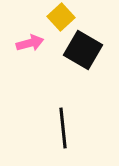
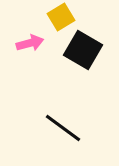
yellow square: rotated 12 degrees clockwise
black line: rotated 48 degrees counterclockwise
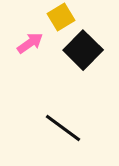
pink arrow: rotated 20 degrees counterclockwise
black square: rotated 15 degrees clockwise
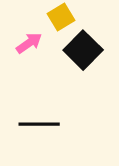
pink arrow: moved 1 px left
black line: moved 24 px left, 4 px up; rotated 36 degrees counterclockwise
